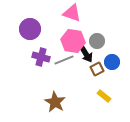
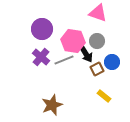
pink triangle: moved 26 px right
purple circle: moved 12 px right
purple cross: rotated 24 degrees clockwise
brown star: moved 3 px left, 3 px down; rotated 20 degrees clockwise
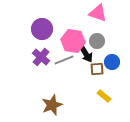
brown square: rotated 24 degrees clockwise
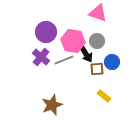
purple circle: moved 4 px right, 3 px down
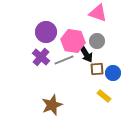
blue circle: moved 1 px right, 11 px down
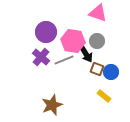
brown square: rotated 24 degrees clockwise
blue circle: moved 2 px left, 1 px up
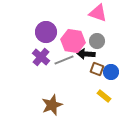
black arrow: rotated 126 degrees clockwise
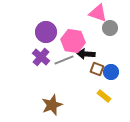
gray circle: moved 13 px right, 13 px up
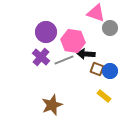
pink triangle: moved 2 px left
blue circle: moved 1 px left, 1 px up
